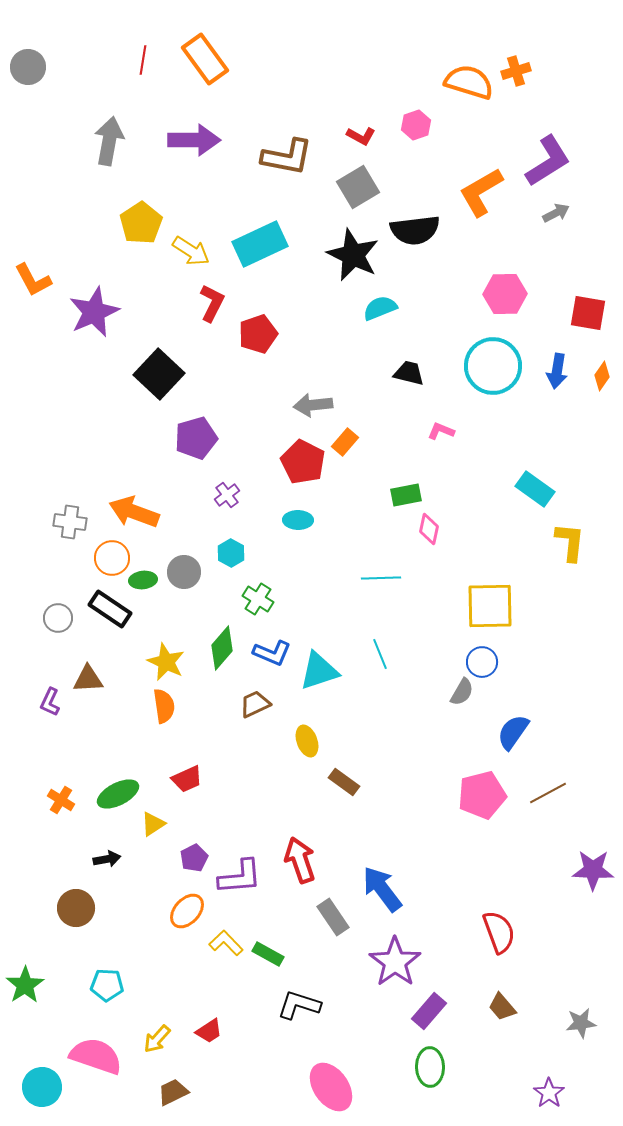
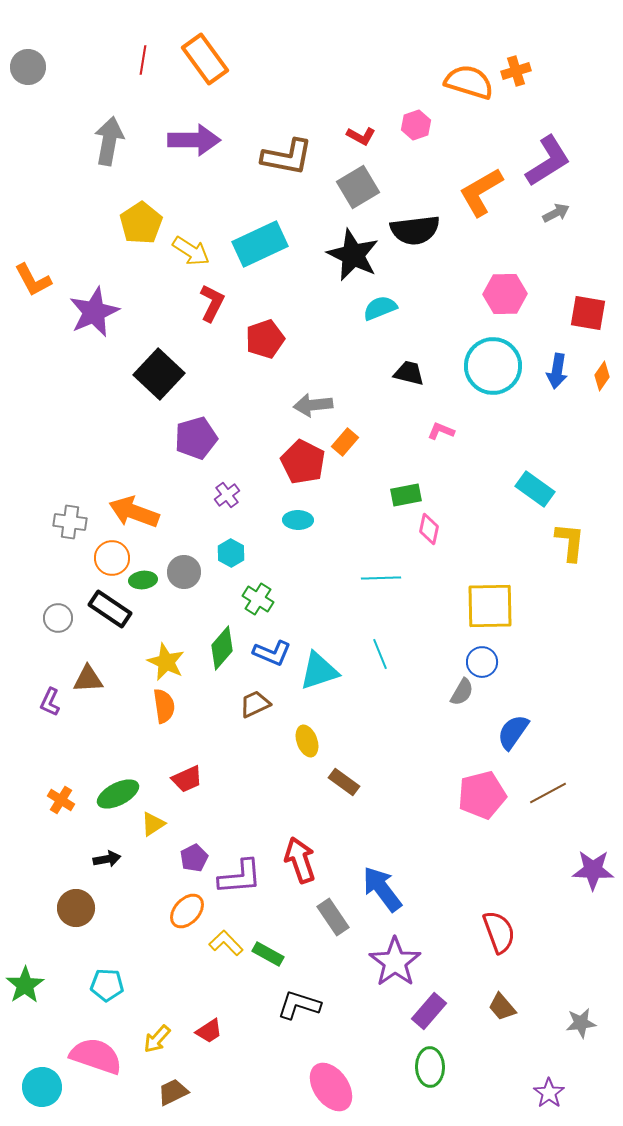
red pentagon at (258, 334): moved 7 px right, 5 px down
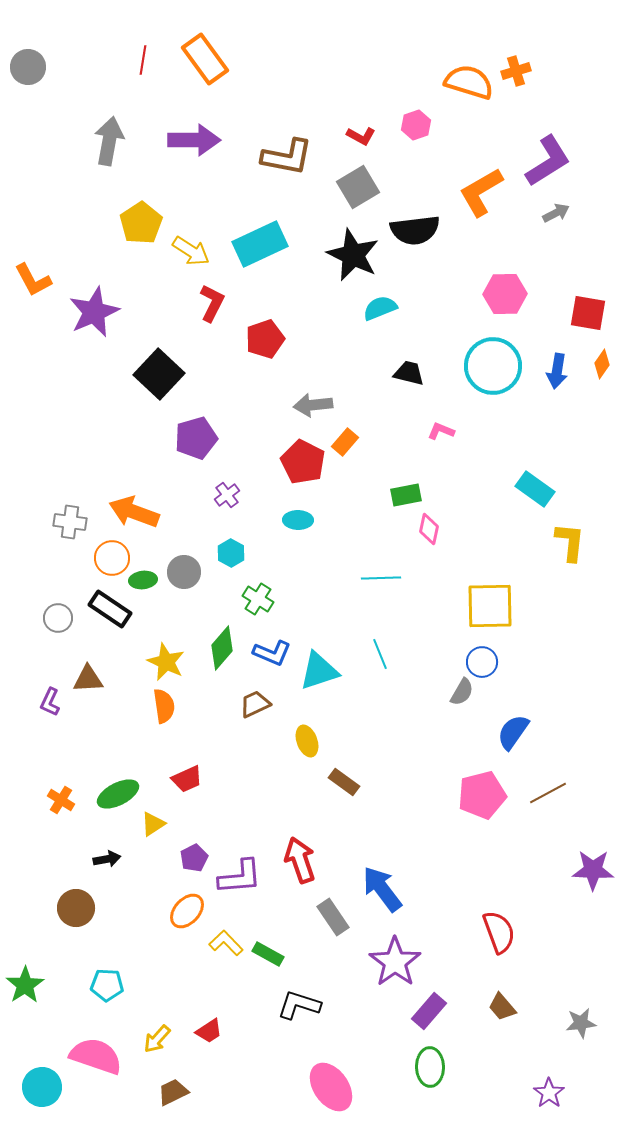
orange diamond at (602, 376): moved 12 px up
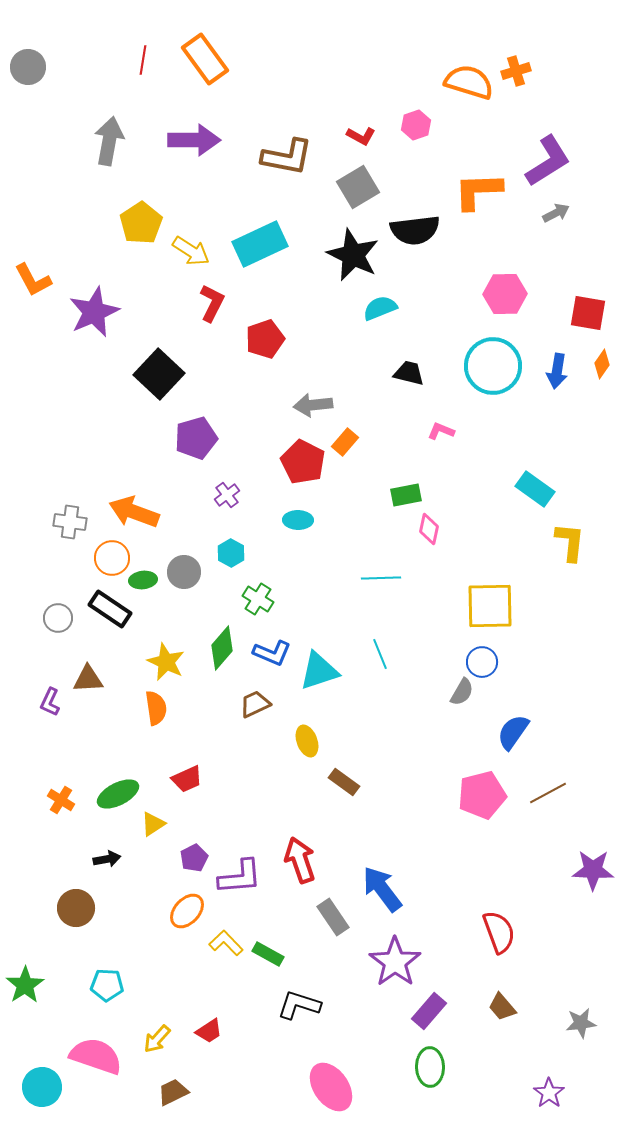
orange L-shape at (481, 192): moved 3 px left, 1 px up; rotated 28 degrees clockwise
orange semicircle at (164, 706): moved 8 px left, 2 px down
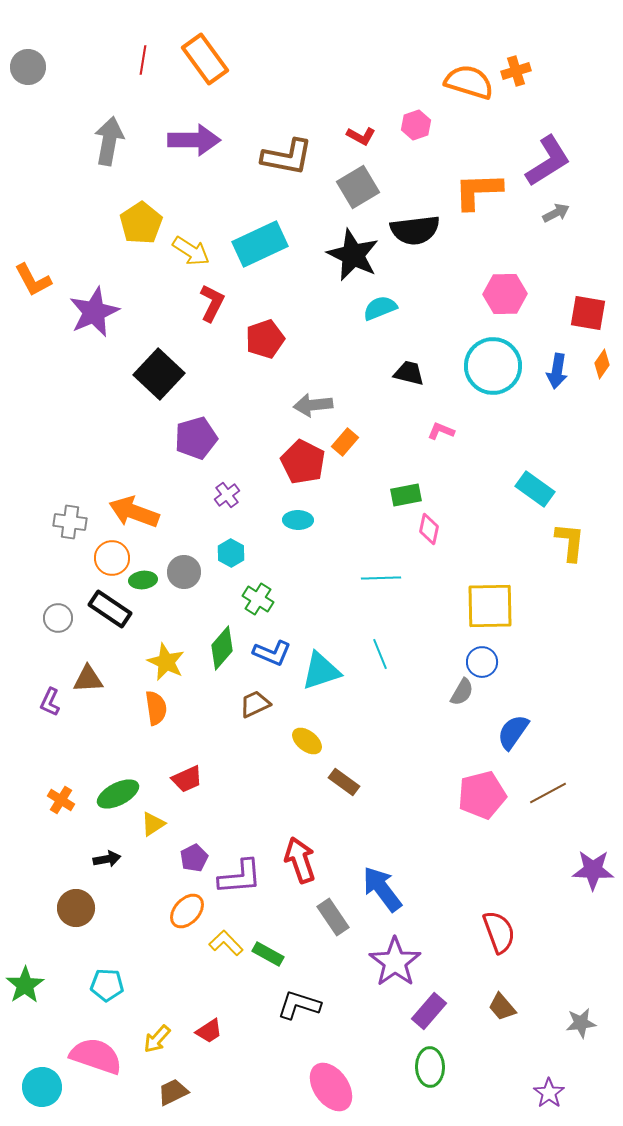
cyan triangle at (319, 671): moved 2 px right
yellow ellipse at (307, 741): rotated 32 degrees counterclockwise
